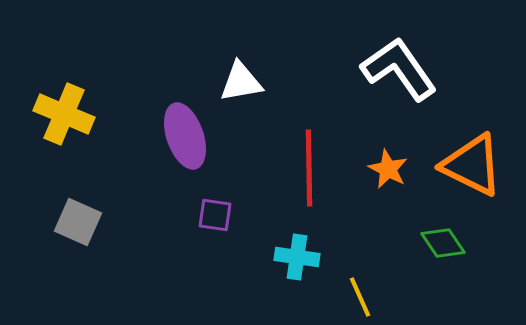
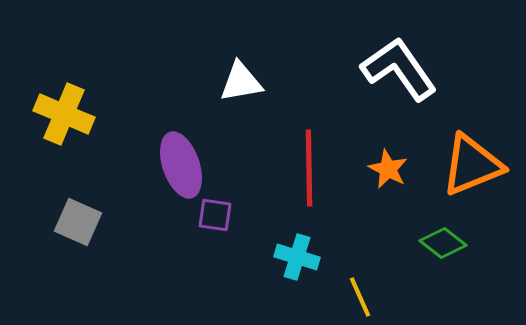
purple ellipse: moved 4 px left, 29 px down
orange triangle: rotated 48 degrees counterclockwise
green diamond: rotated 18 degrees counterclockwise
cyan cross: rotated 9 degrees clockwise
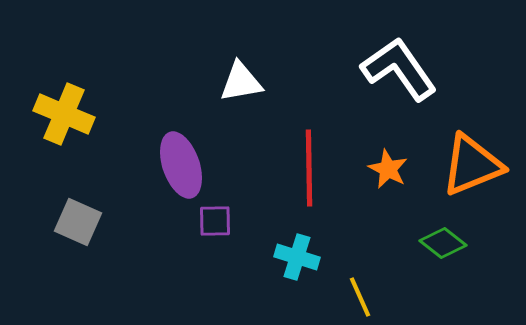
purple square: moved 6 px down; rotated 9 degrees counterclockwise
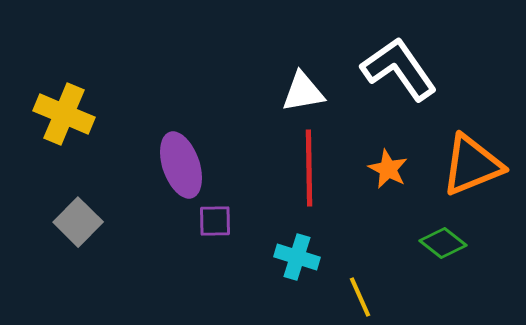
white triangle: moved 62 px right, 10 px down
gray square: rotated 21 degrees clockwise
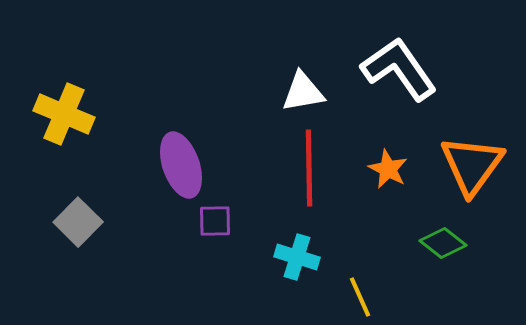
orange triangle: rotated 32 degrees counterclockwise
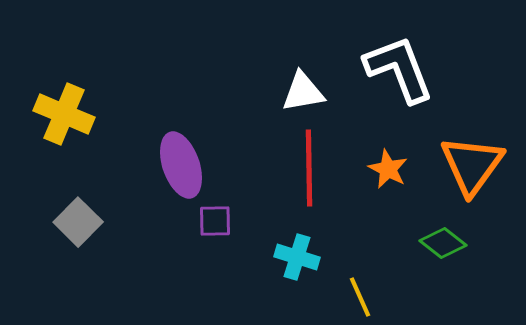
white L-shape: rotated 14 degrees clockwise
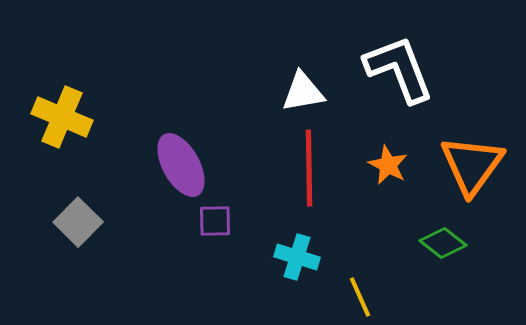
yellow cross: moved 2 px left, 3 px down
purple ellipse: rotated 10 degrees counterclockwise
orange star: moved 4 px up
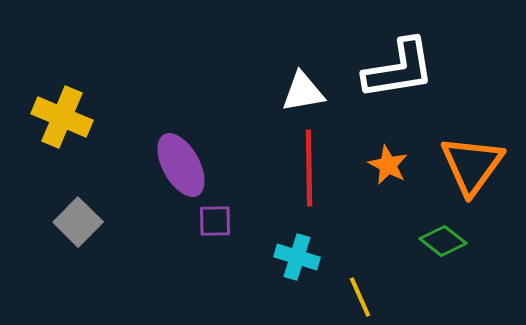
white L-shape: rotated 102 degrees clockwise
green diamond: moved 2 px up
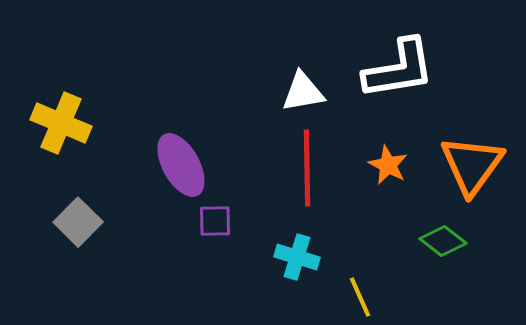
yellow cross: moved 1 px left, 6 px down
red line: moved 2 px left
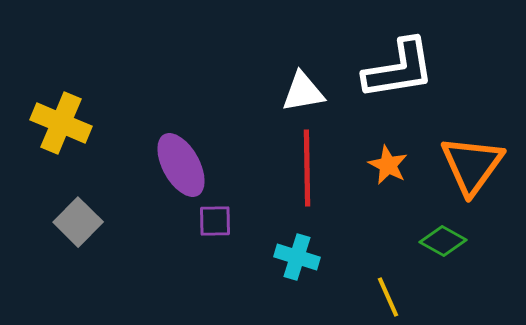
green diamond: rotated 9 degrees counterclockwise
yellow line: moved 28 px right
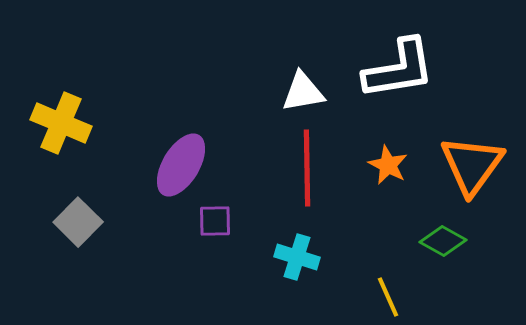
purple ellipse: rotated 60 degrees clockwise
